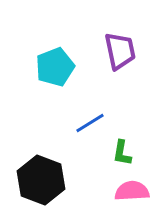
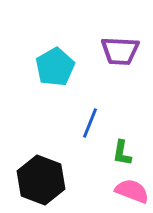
purple trapezoid: rotated 105 degrees clockwise
cyan pentagon: rotated 9 degrees counterclockwise
blue line: rotated 36 degrees counterclockwise
pink semicircle: rotated 24 degrees clockwise
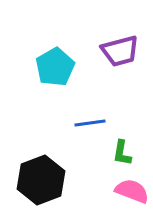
purple trapezoid: rotated 18 degrees counterclockwise
blue line: rotated 60 degrees clockwise
black hexagon: rotated 18 degrees clockwise
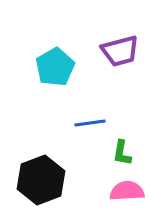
pink semicircle: moved 5 px left; rotated 24 degrees counterclockwise
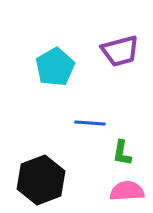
blue line: rotated 12 degrees clockwise
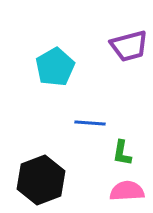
purple trapezoid: moved 9 px right, 5 px up
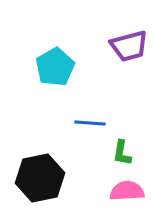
black hexagon: moved 1 px left, 2 px up; rotated 9 degrees clockwise
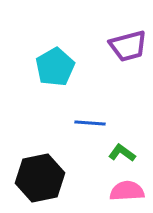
purple trapezoid: moved 1 px left
green L-shape: rotated 116 degrees clockwise
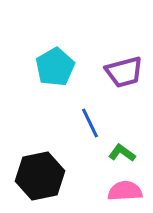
purple trapezoid: moved 4 px left, 26 px down
blue line: rotated 60 degrees clockwise
black hexagon: moved 2 px up
pink semicircle: moved 2 px left
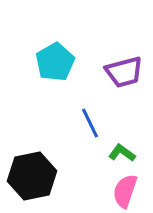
cyan pentagon: moved 5 px up
black hexagon: moved 8 px left
pink semicircle: rotated 68 degrees counterclockwise
